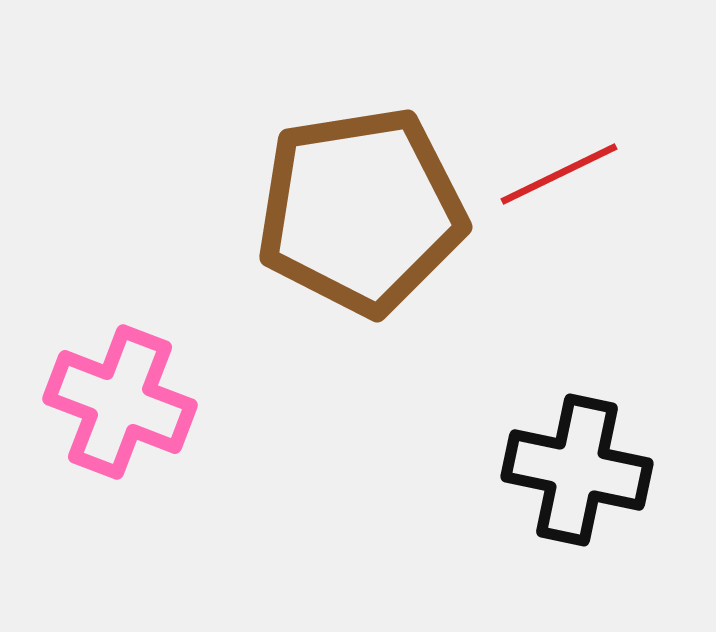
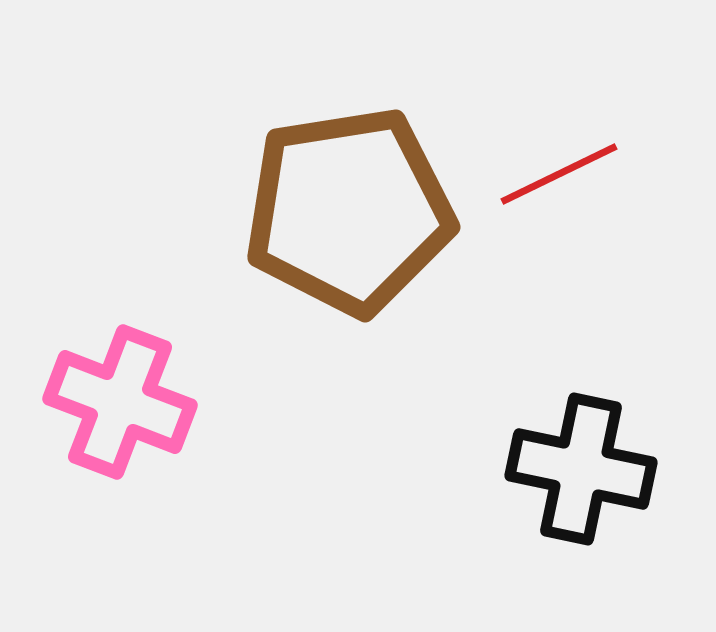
brown pentagon: moved 12 px left
black cross: moved 4 px right, 1 px up
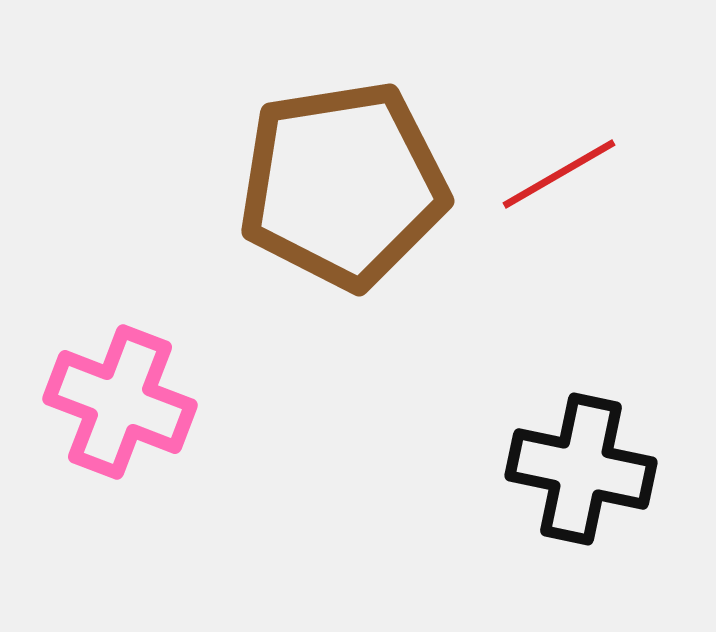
red line: rotated 4 degrees counterclockwise
brown pentagon: moved 6 px left, 26 px up
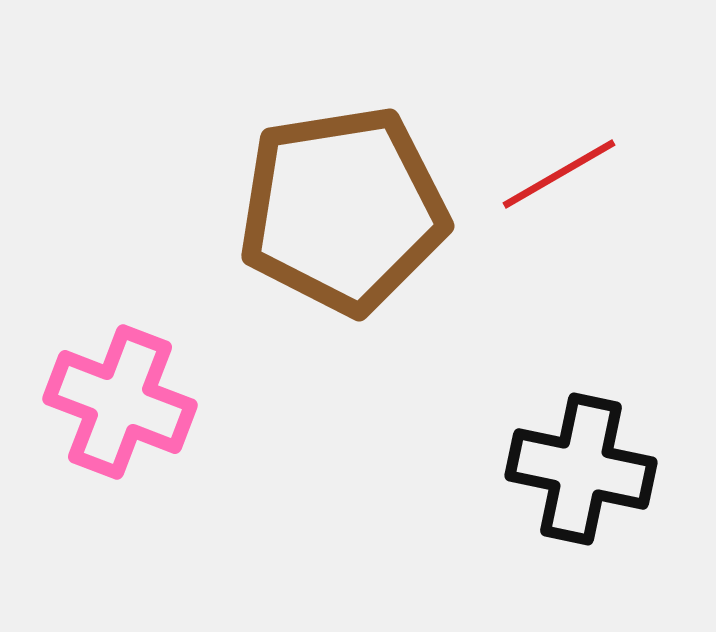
brown pentagon: moved 25 px down
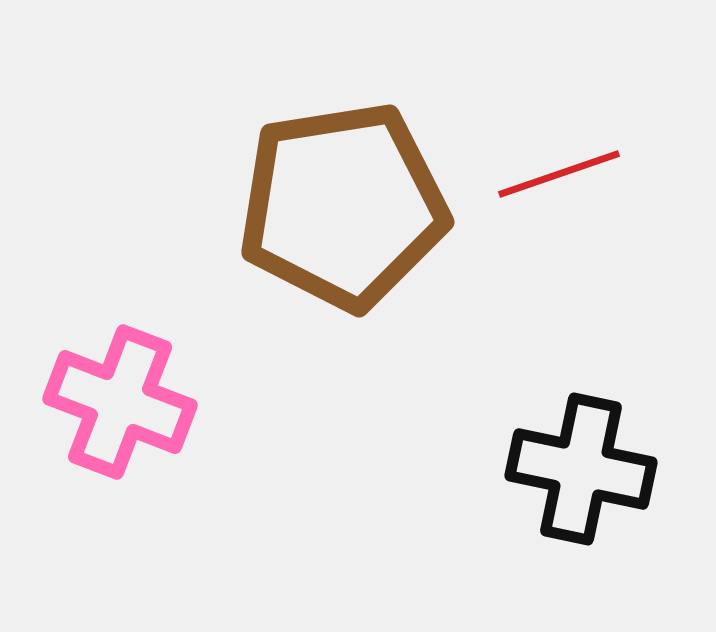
red line: rotated 11 degrees clockwise
brown pentagon: moved 4 px up
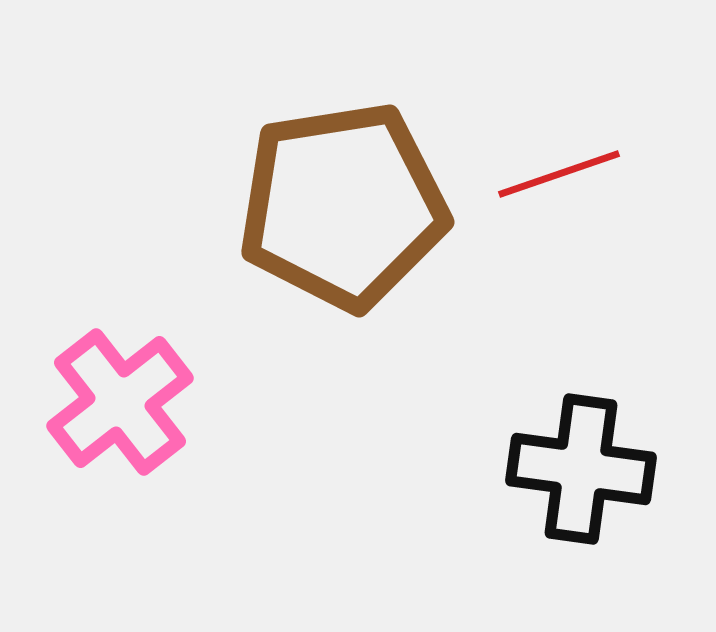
pink cross: rotated 31 degrees clockwise
black cross: rotated 4 degrees counterclockwise
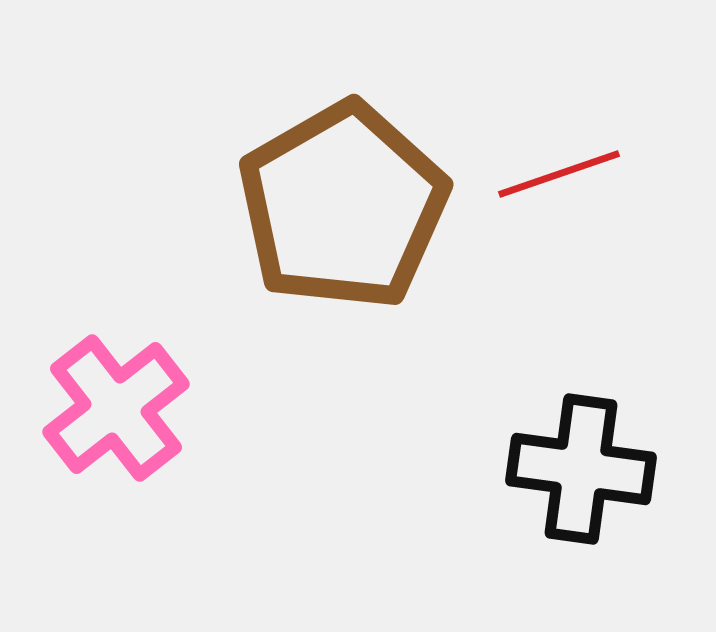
brown pentagon: rotated 21 degrees counterclockwise
pink cross: moved 4 px left, 6 px down
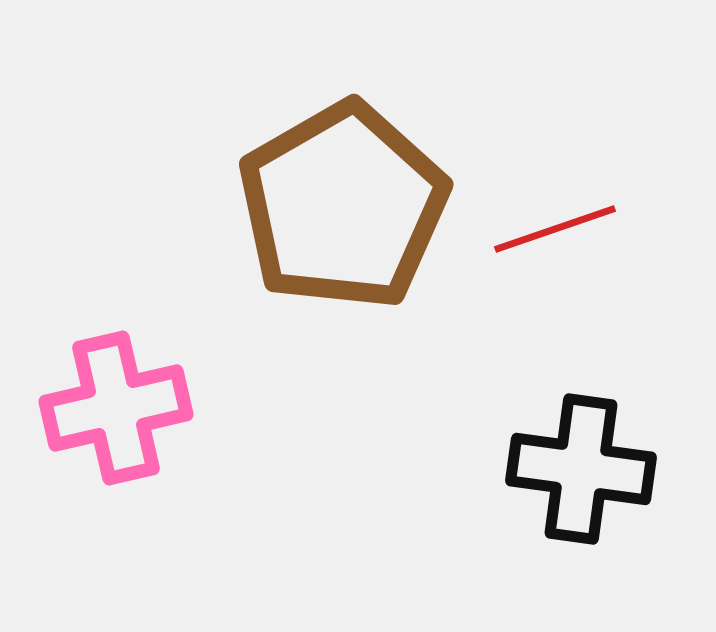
red line: moved 4 px left, 55 px down
pink cross: rotated 25 degrees clockwise
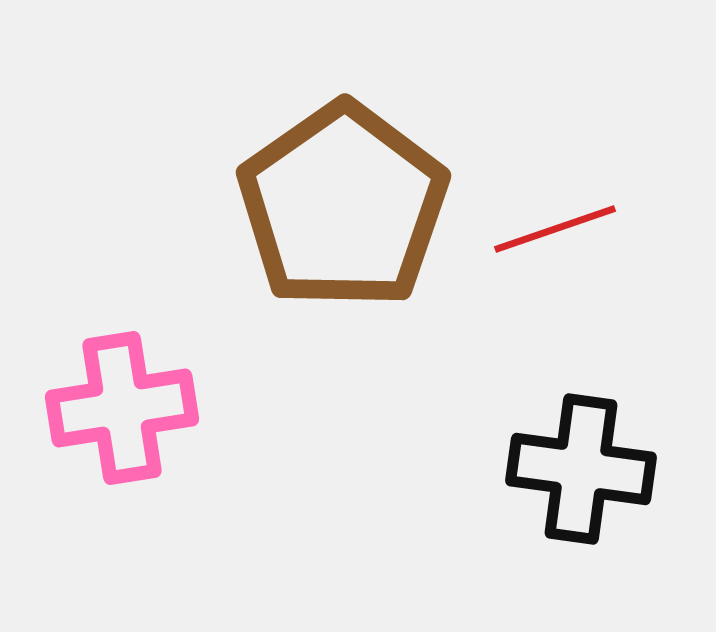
brown pentagon: rotated 5 degrees counterclockwise
pink cross: moved 6 px right; rotated 4 degrees clockwise
